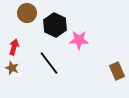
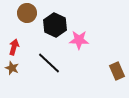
black line: rotated 10 degrees counterclockwise
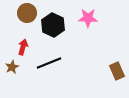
black hexagon: moved 2 px left
pink star: moved 9 px right, 22 px up
red arrow: moved 9 px right
black line: rotated 65 degrees counterclockwise
brown star: moved 1 px up; rotated 24 degrees clockwise
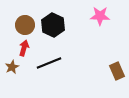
brown circle: moved 2 px left, 12 px down
pink star: moved 12 px right, 2 px up
red arrow: moved 1 px right, 1 px down
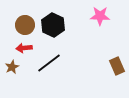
red arrow: rotated 112 degrees counterclockwise
black line: rotated 15 degrees counterclockwise
brown rectangle: moved 5 px up
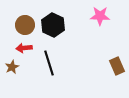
black line: rotated 70 degrees counterclockwise
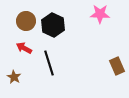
pink star: moved 2 px up
brown circle: moved 1 px right, 4 px up
red arrow: rotated 35 degrees clockwise
brown star: moved 2 px right, 10 px down; rotated 16 degrees counterclockwise
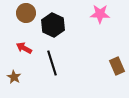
brown circle: moved 8 px up
black line: moved 3 px right
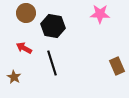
black hexagon: moved 1 px down; rotated 15 degrees counterclockwise
